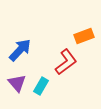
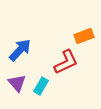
red L-shape: rotated 12 degrees clockwise
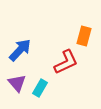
orange rectangle: rotated 54 degrees counterclockwise
cyan rectangle: moved 1 px left, 2 px down
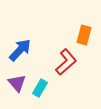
orange rectangle: moved 1 px up
red L-shape: rotated 16 degrees counterclockwise
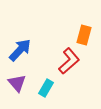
red L-shape: moved 3 px right, 1 px up
cyan rectangle: moved 6 px right
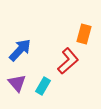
orange rectangle: moved 1 px up
red L-shape: moved 1 px left
cyan rectangle: moved 3 px left, 2 px up
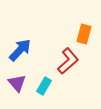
cyan rectangle: moved 1 px right
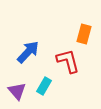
blue arrow: moved 8 px right, 2 px down
red L-shape: rotated 64 degrees counterclockwise
purple triangle: moved 8 px down
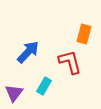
red L-shape: moved 2 px right, 1 px down
purple triangle: moved 3 px left, 2 px down; rotated 18 degrees clockwise
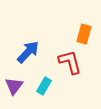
purple triangle: moved 7 px up
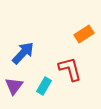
orange rectangle: rotated 42 degrees clockwise
blue arrow: moved 5 px left, 1 px down
red L-shape: moved 7 px down
